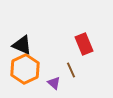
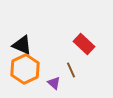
red rectangle: rotated 25 degrees counterclockwise
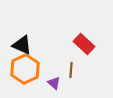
brown line: rotated 28 degrees clockwise
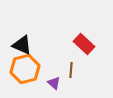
orange hexagon: rotated 12 degrees clockwise
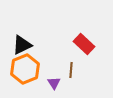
black triangle: rotated 50 degrees counterclockwise
orange hexagon: rotated 8 degrees counterclockwise
purple triangle: rotated 16 degrees clockwise
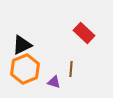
red rectangle: moved 11 px up
brown line: moved 1 px up
purple triangle: moved 1 px up; rotated 40 degrees counterclockwise
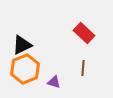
brown line: moved 12 px right, 1 px up
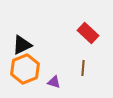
red rectangle: moved 4 px right
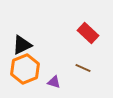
brown line: rotated 70 degrees counterclockwise
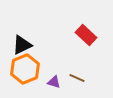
red rectangle: moved 2 px left, 2 px down
brown line: moved 6 px left, 10 px down
